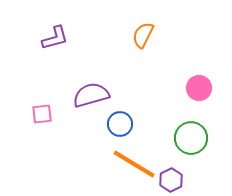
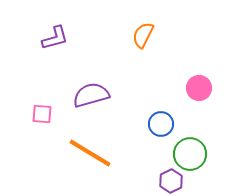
pink square: rotated 10 degrees clockwise
blue circle: moved 41 px right
green circle: moved 1 px left, 16 px down
orange line: moved 44 px left, 11 px up
purple hexagon: moved 1 px down
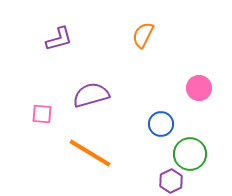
purple L-shape: moved 4 px right, 1 px down
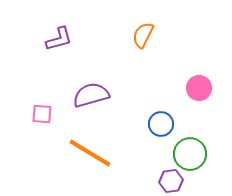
purple hexagon: rotated 20 degrees clockwise
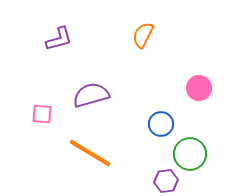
purple hexagon: moved 5 px left
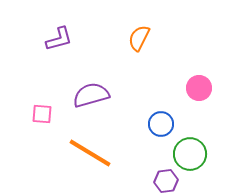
orange semicircle: moved 4 px left, 3 px down
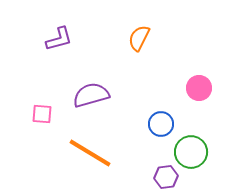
green circle: moved 1 px right, 2 px up
purple hexagon: moved 4 px up
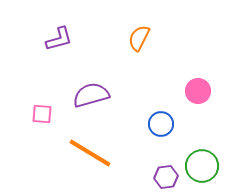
pink circle: moved 1 px left, 3 px down
green circle: moved 11 px right, 14 px down
